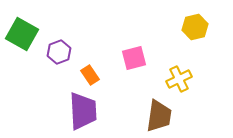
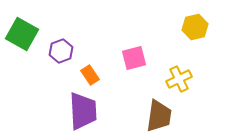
purple hexagon: moved 2 px right, 1 px up
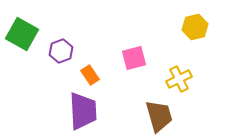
brown trapezoid: rotated 24 degrees counterclockwise
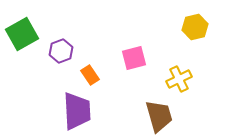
green square: rotated 32 degrees clockwise
purple trapezoid: moved 6 px left
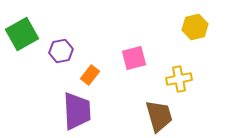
purple hexagon: rotated 10 degrees clockwise
orange rectangle: rotated 72 degrees clockwise
yellow cross: rotated 15 degrees clockwise
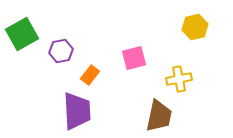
brown trapezoid: rotated 28 degrees clockwise
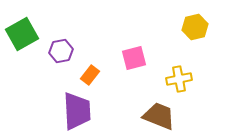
brown trapezoid: rotated 80 degrees counterclockwise
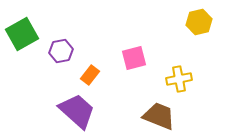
yellow hexagon: moved 4 px right, 5 px up
purple trapezoid: rotated 45 degrees counterclockwise
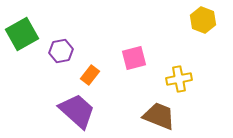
yellow hexagon: moved 4 px right, 2 px up; rotated 25 degrees counterclockwise
